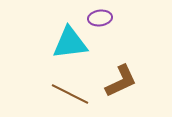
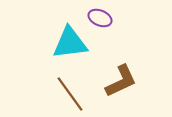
purple ellipse: rotated 30 degrees clockwise
brown line: rotated 27 degrees clockwise
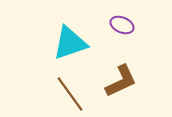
purple ellipse: moved 22 px right, 7 px down
cyan triangle: rotated 12 degrees counterclockwise
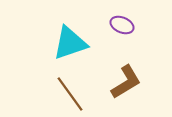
brown L-shape: moved 5 px right, 1 px down; rotated 6 degrees counterclockwise
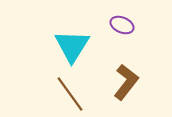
cyan triangle: moved 2 px right, 3 px down; rotated 39 degrees counterclockwise
brown L-shape: rotated 21 degrees counterclockwise
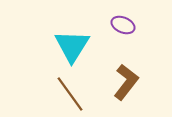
purple ellipse: moved 1 px right
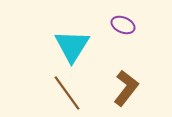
brown L-shape: moved 6 px down
brown line: moved 3 px left, 1 px up
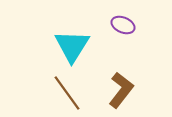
brown L-shape: moved 5 px left, 2 px down
